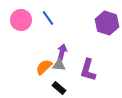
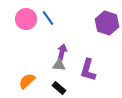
pink circle: moved 5 px right, 1 px up
orange semicircle: moved 17 px left, 14 px down
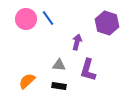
purple arrow: moved 15 px right, 10 px up
black rectangle: moved 2 px up; rotated 32 degrees counterclockwise
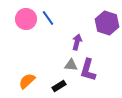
gray triangle: moved 12 px right
black rectangle: rotated 40 degrees counterclockwise
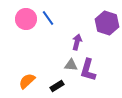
black rectangle: moved 2 px left
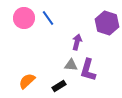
pink circle: moved 2 px left, 1 px up
black rectangle: moved 2 px right
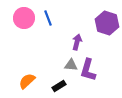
blue line: rotated 14 degrees clockwise
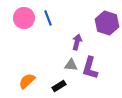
purple L-shape: moved 2 px right, 2 px up
